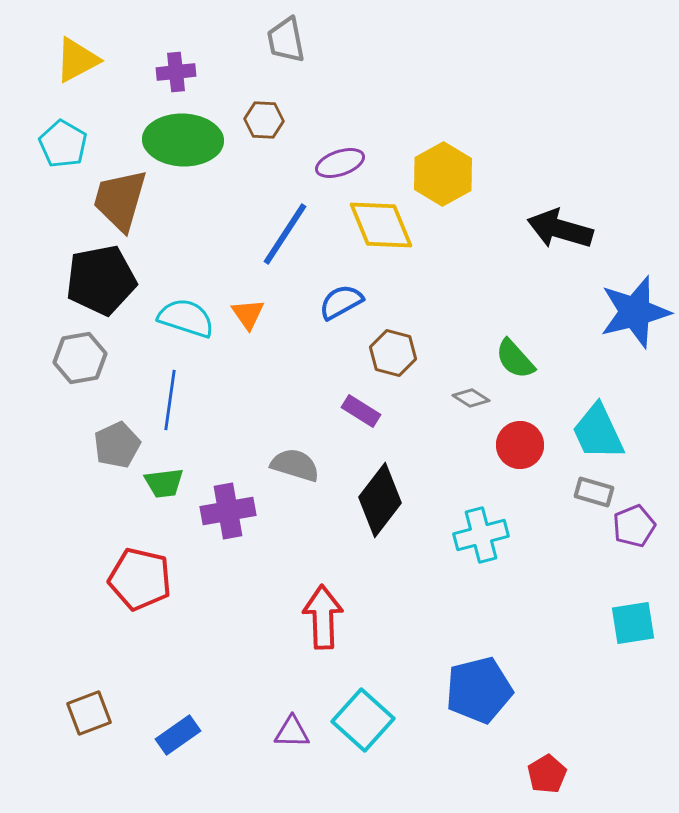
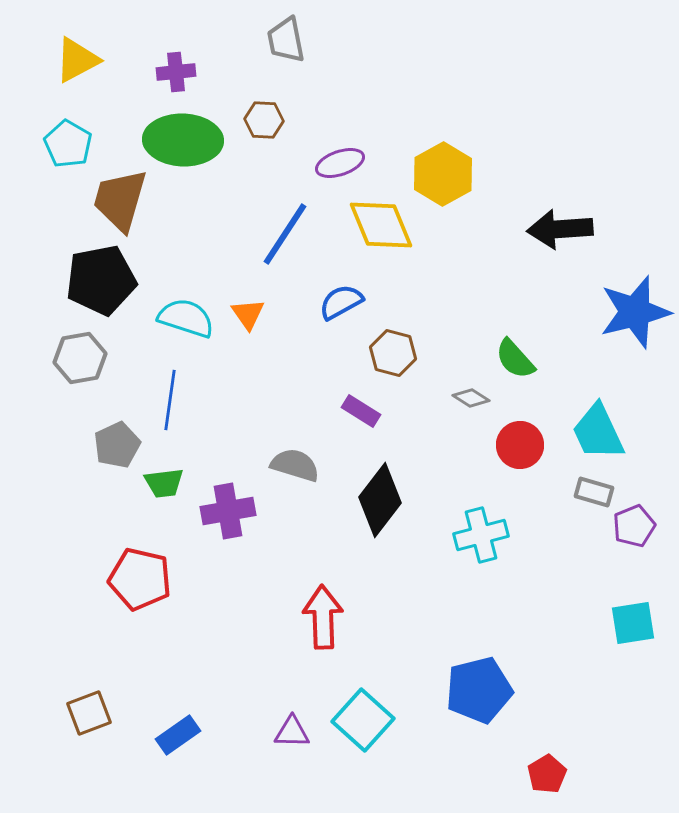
cyan pentagon at (63, 144): moved 5 px right
black arrow at (560, 229): rotated 20 degrees counterclockwise
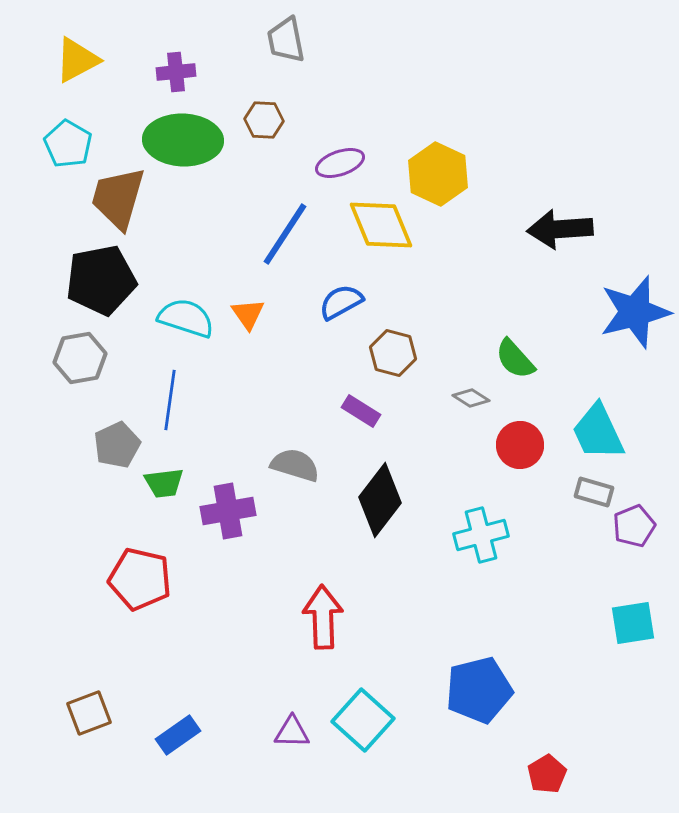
yellow hexagon at (443, 174): moved 5 px left; rotated 6 degrees counterclockwise
brown trapezoid at (120, 200): moved 2 px left, 2 px up
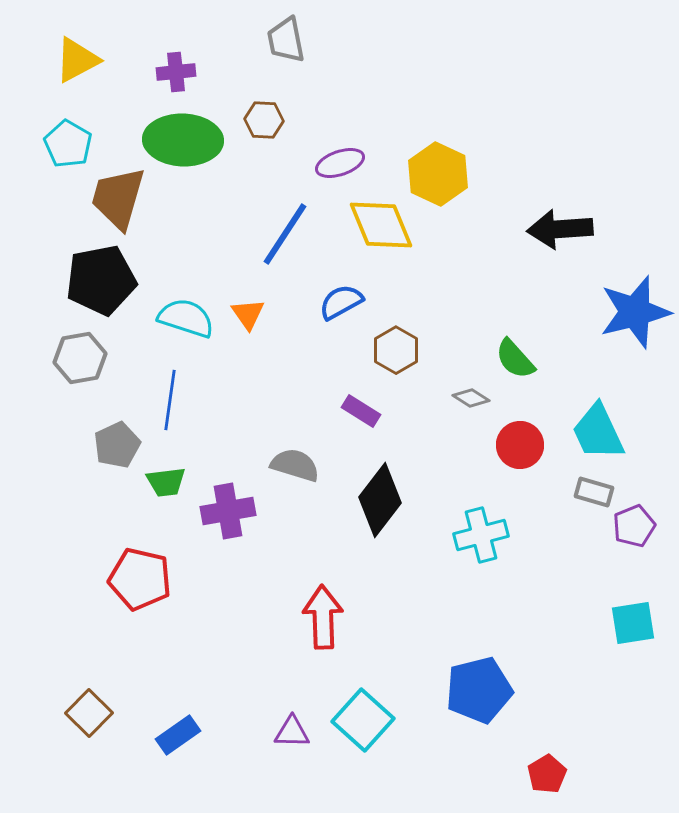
brown hexagon at (393, 353): moved 3 px right, 3 px up; rotated 15 degrees clockwise
green trapezoid at (164, 483): moved 2 px right, 1 px up
brown square at (89, 713): rotated 24 degrees counterclockwise
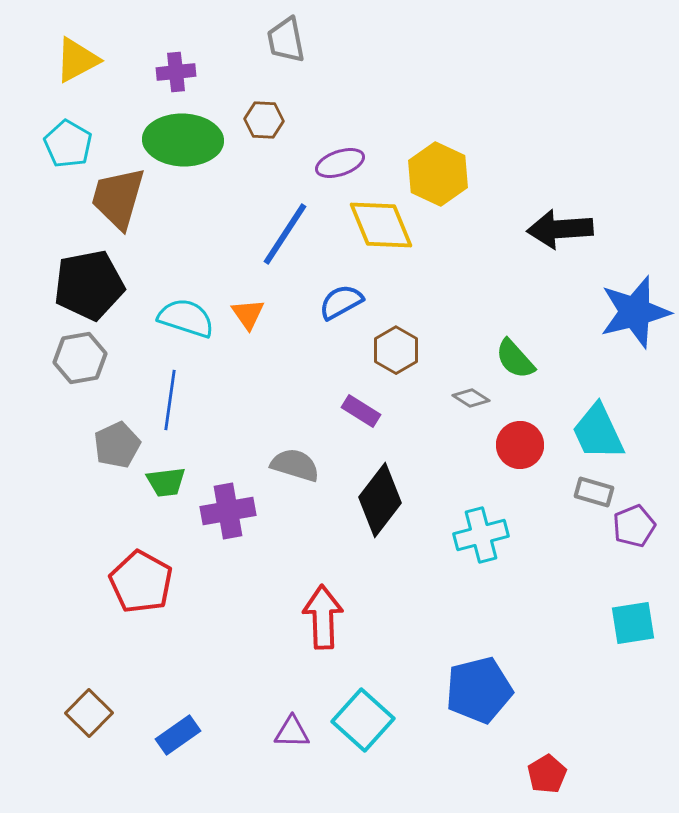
black pentagon at (101, 280): moved 12 px left, 5 px down
red pentagon at (140, 579): moved 1 px right, 3 px down; rotated 16 degrees clockwise
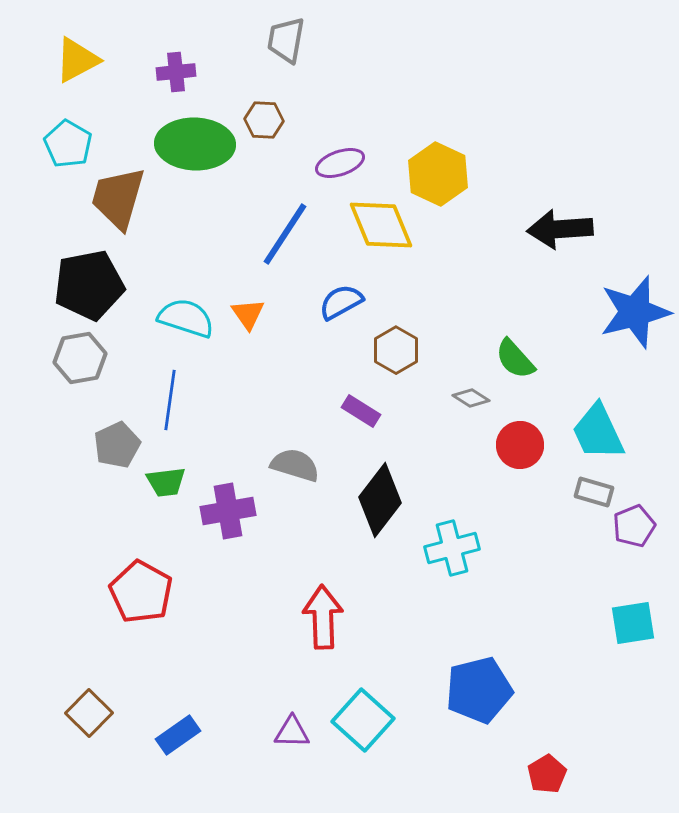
gray trapezoid at (286, 40): rotated 21 degrees clockwise
green ellipse at (183, 140): moved 12 px right, 4 px down
cyan cross at (481, 535): moved 29 px left, 13 px down
red pentagon at (141, 582): moved 10 px down
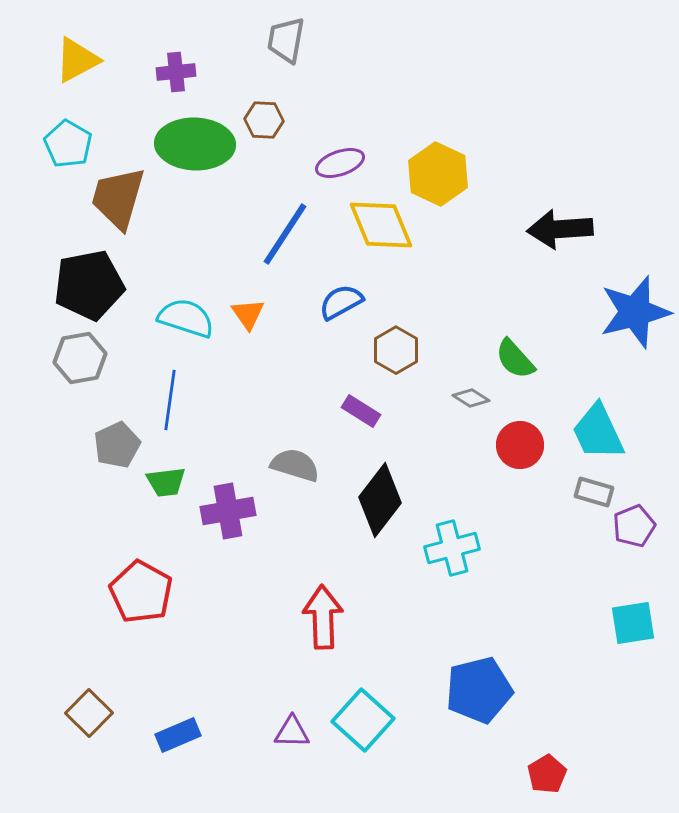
blue rectangle at (178, 735): rotated 12 degrees clockwise
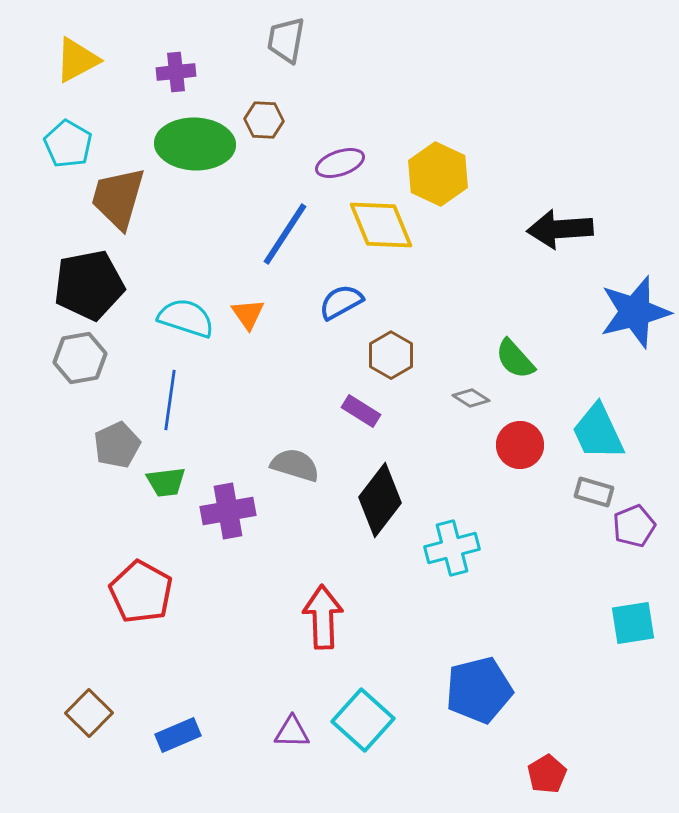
brown hexagon at (396, 350): moved 5 px left, 5 px down
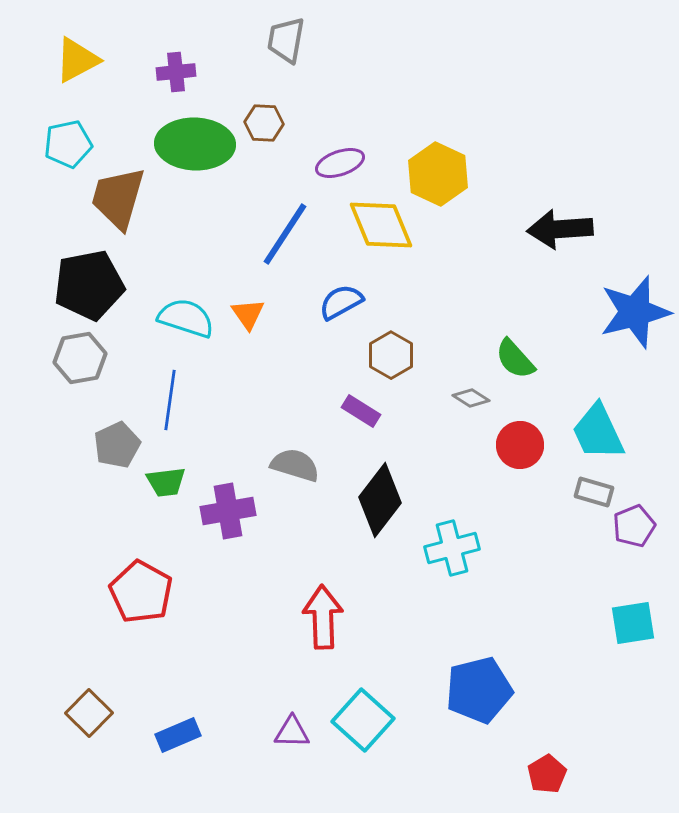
brown hexagon at (264, 120): moved 3 px down
cyan pentagon at (68, 144): rotated 30 degrees clockwise
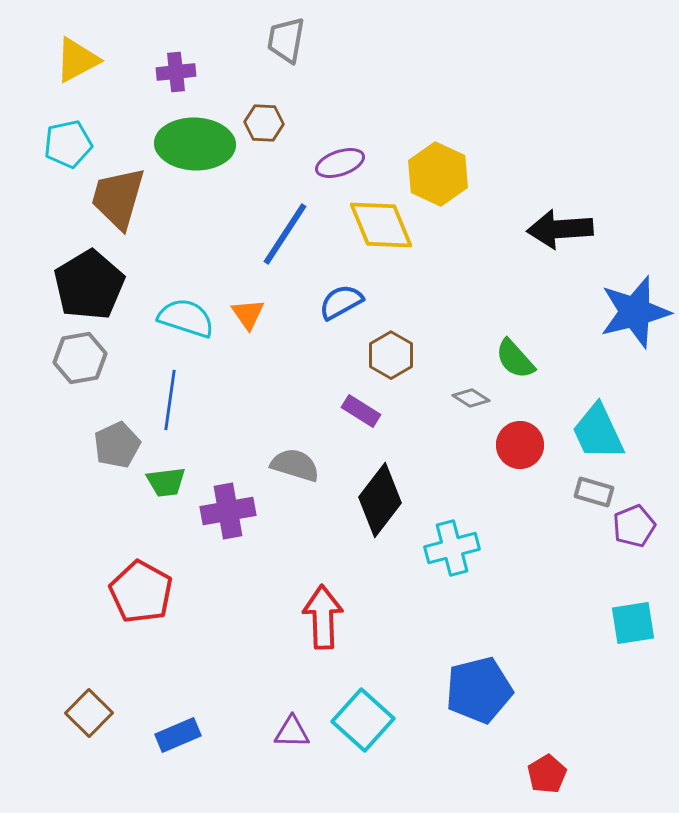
black pentagon at (89, 285): rotated 20 degrees counterclockwise
